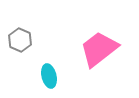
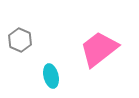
cyan ellipse: moved 2 px right
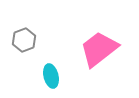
gray hexagon: moved 4 px right; rotated 15 degrees clockwise
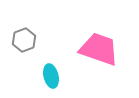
pink trapezoid: rotated 57 degrees clockwise
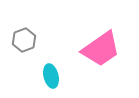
pink trapezoid: moved 2 px right; rotated 126 degrees clockwise
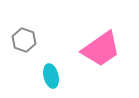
gray hexagon: rotated 20 degrees counterclockwise
